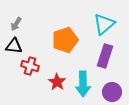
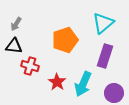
cyan triangle: moved 1 px left, 1 px up
cyan arrow: rotated 25 degrees clockwise
purple circle: moved 2 px right, 1 px down
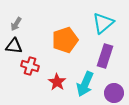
cyan arrow: moved 2 px right
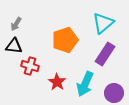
purple rectangle: moved 2 px up; rotated 15 degrees clockwise
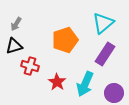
black triangle: rotated 24 degrees counterclockwise
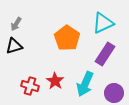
cyan triangle: rotated 15 degrees clockwise
orange pentagon: moved 2 px right, 2 px up; rotated 20 degrees counterclockwise
red cross: moved 20 px down
red star: moved 2 px left, 1 px up
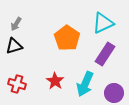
red cross: moved 13 px left, 2 px up
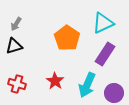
cyan arrow: moved 2 px right, 1 px down
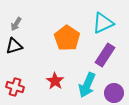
purple rectangle: moved 1 px down
red cross: moved 2 px left, 3 px down
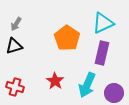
purple rectangle: moved 3 px left, 2 px up; rotated 20 degrees counterclockwise
